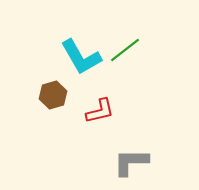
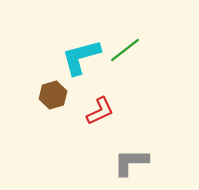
cyan L-shape: rotated 105 degrees clockwise
red L-shape: rotated 12 degrees counterclockwise
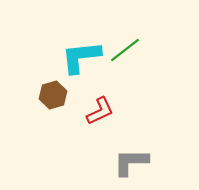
cyan L-shape: rotated 9 degrees clockwise
